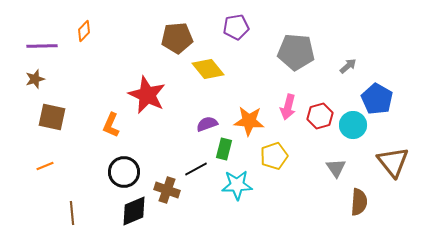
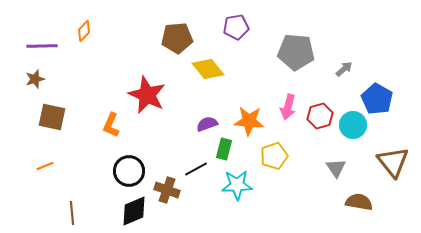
gray arrow: moved 4 px left, 3 px down
black circle: moved 5 px right, 1 px up
brown semicircle: rotated 84 degrees counterclockwise
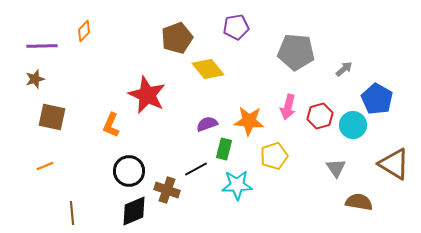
brown pentagon: rotated 16 degrees counterclockwise
brown triangle: moved 1 px right, 2 px down; rotated 20 degrees counterclockwise
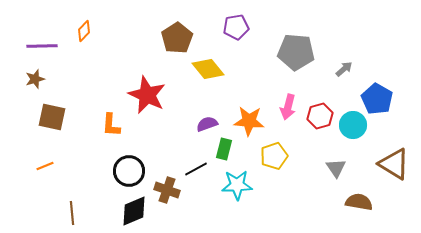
brown pentagon: rotated 12 degrees counterclockwise
orange L-shape: rotated 20 degrees counterclockwise
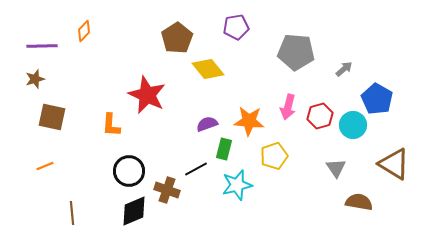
cyan star: rotated 12 degrees counterclockwise
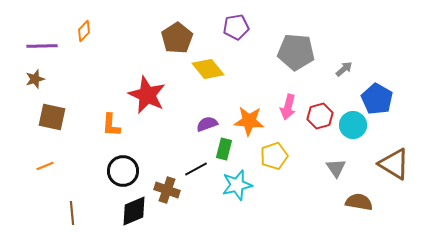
black circle: moved 6 px left
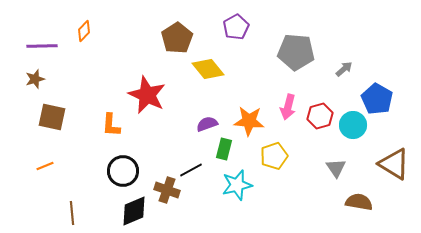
purple pentagon: rotated 20 degrees counterclockwise
black line: moved 5 px left, 1 px down
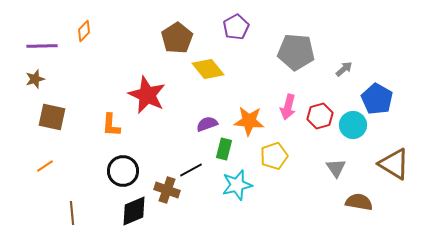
orange line: rotated 12 degrees counterclockwise
